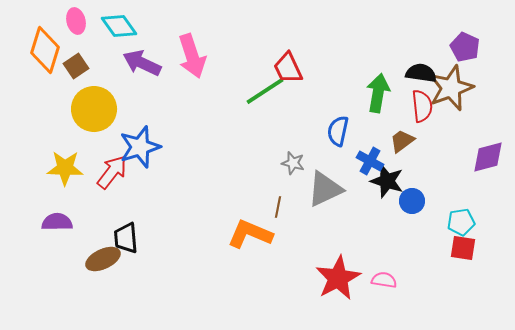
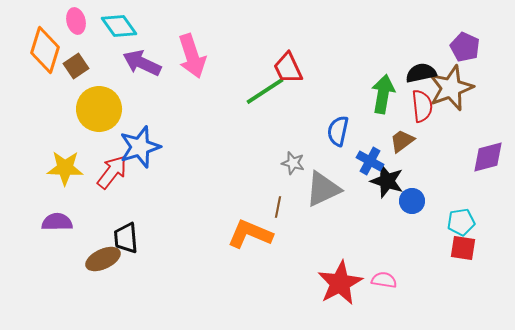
black semicircle: rotated 20 degrees counterclockwise
green arrow: moved 5 px right, 1 px down
yellow circle: moved 5 px right
gray triangle: moved 2 px left
red star: moved 2 px right, 5 px down
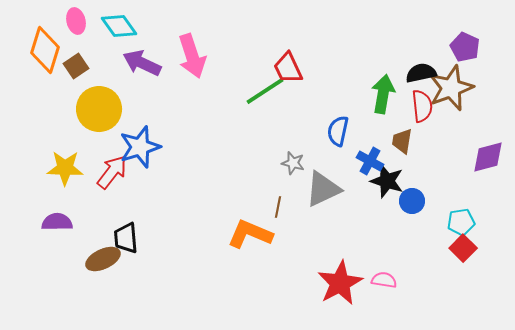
brown trapezoid: rotated 44 degrees counterclockwise
red square: rotated 36 degrees clockwise
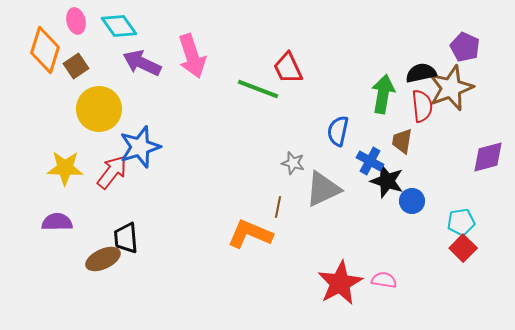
green line: moved 7 px left, 2 px up; rotated 54 degrees clockwise
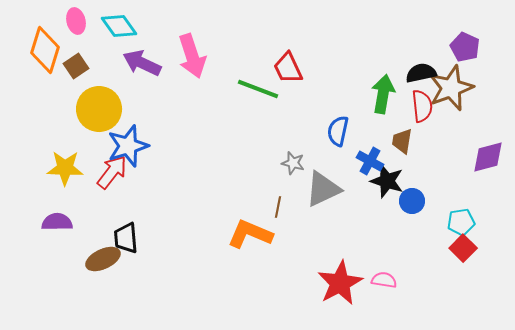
blue star: moved 12 px left, 1 px up
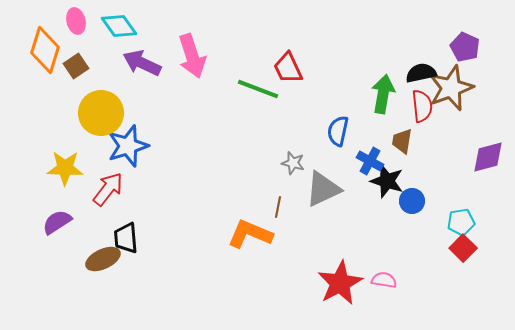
yellow circle: moved 2 px right, 4 px down
red arrow: moved 4 px left, 17 px down
purple semicircle: rotated 32 degrees counterclockwise
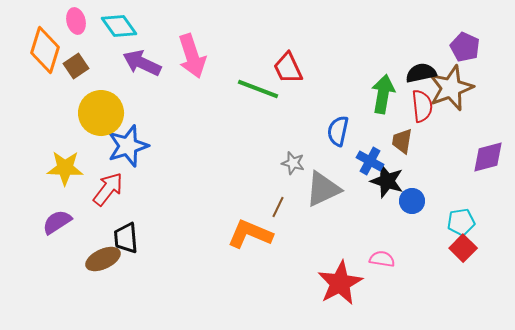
brown line: rotated 15 degrees clockwise
pink semicircle: moved 2 px left, 21 px up
